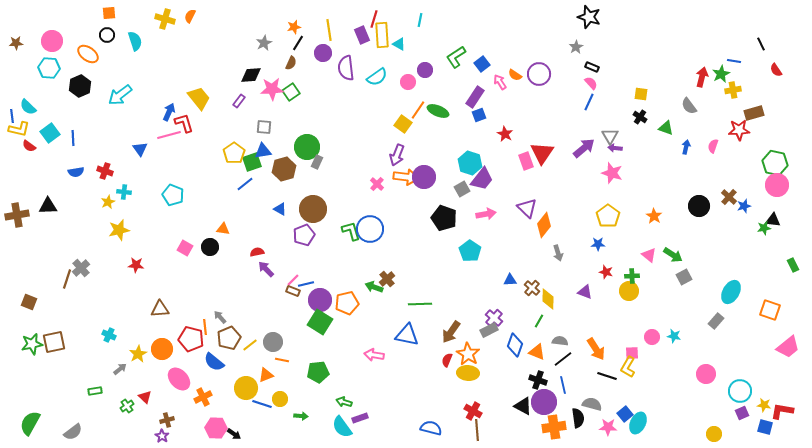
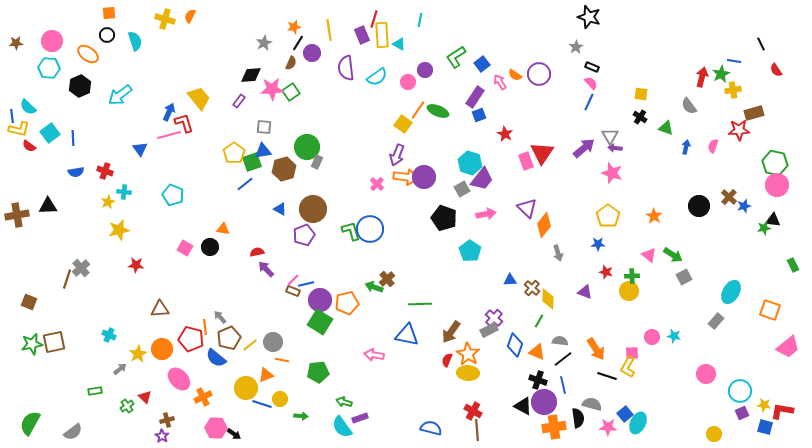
purple circle at (323, 53): moved 11 px left
blue semicircle at (214, 362): moved 2 px right, 4 px up
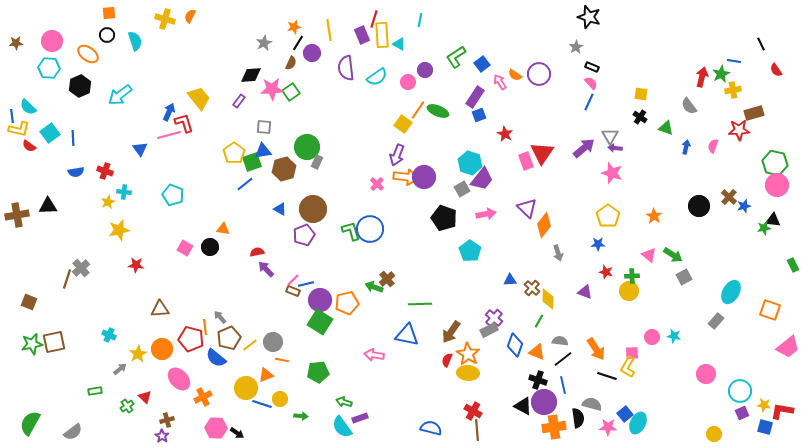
black arrow at (234, 434): moved 3 px right, 1 px up
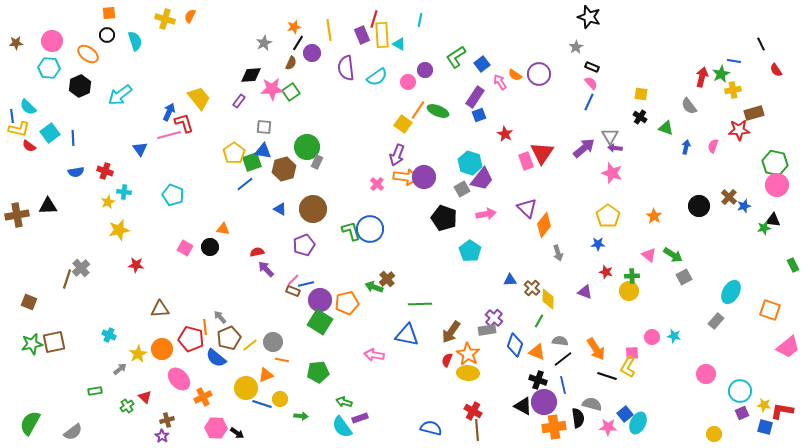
blue triangle at (263, 151): rotated 18 degrees clockwise
purple pentagon at (304, 235): moved 10 px down
gray rectangle at (489, 330): moved 2 px left; rotated 18 degrees clockwise
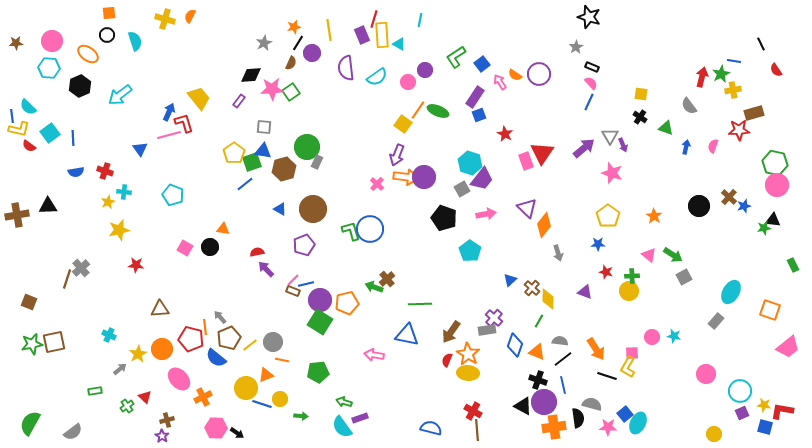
purple arrow at (615, 148): moved 8 px right, 3 px up; rotated 120 degrees counterclockwise
blue triangle at (510, 280): rotated 40 degrees counterclockwise
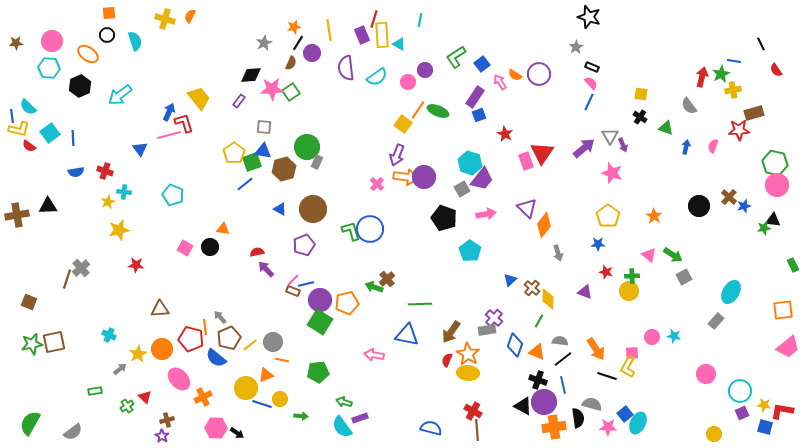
orange square at (770, 310): moved 13 px right; rotated 25 degrees counterclockwise
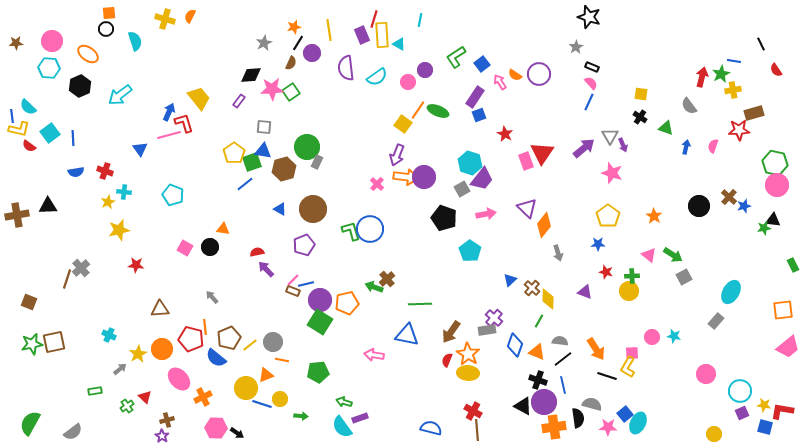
black circle at (107, 35): moved 1 px left, 6 px up
gray arrow at (220, 317): moved 8 px left, 20 px up
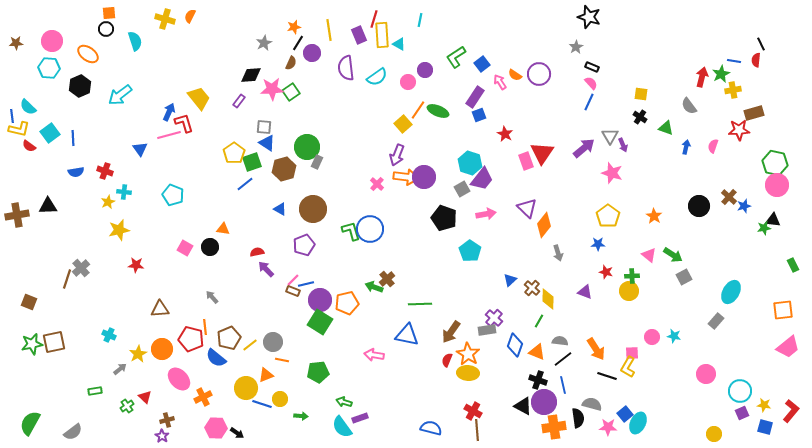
purple rectangle at (362, 35): moved 3 px left
red semicircle at (776, 70): moved 20 px left, 10 px up; rotated 40 degrees clockwise
yellow square at (403, 124): rotated 12 degrees clockwise
blue triangle at (263, 151): moved 4 px right, 8 px up; rotated 24 degrees clockwise
red L-shape at (782, 411): moved 9 px right; rotated 120 degrees clockwise
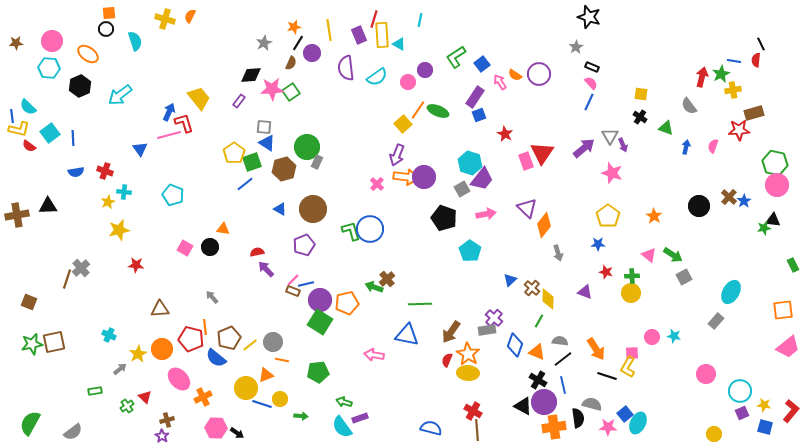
blue star at (744, 206): moved 5 px up; rotated 16 degrees counterclockwise
yellow circle at (629, 291): moved 2 px right, 2 px down
black cross at (538, 380): rotated 12 degrees clockwise
